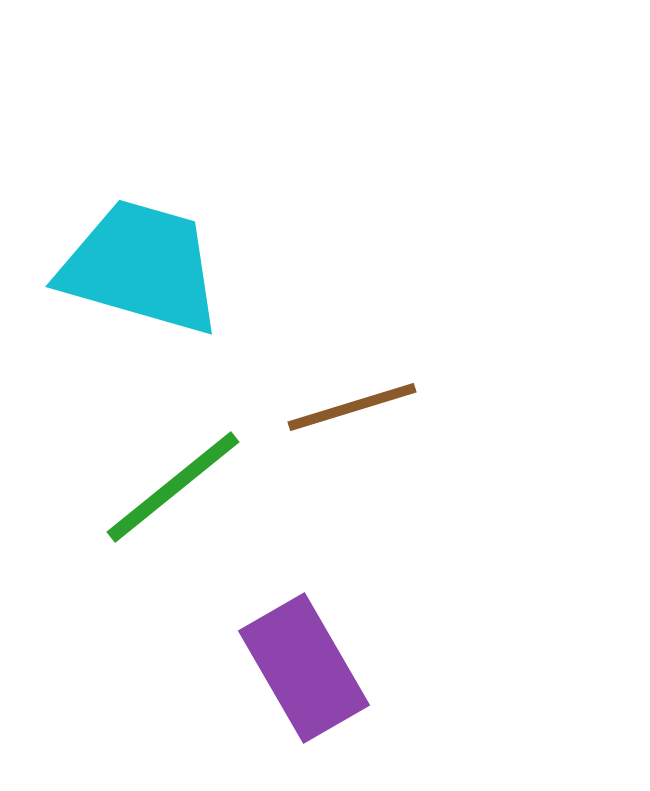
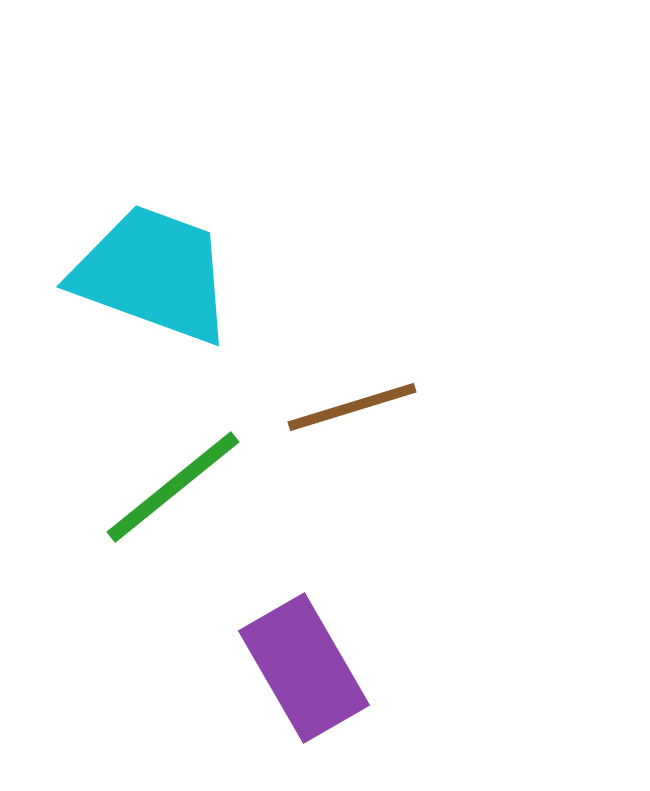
cyan trapezoid: moved 12 px right, 7 px down; rotated 4 degrees clockwise
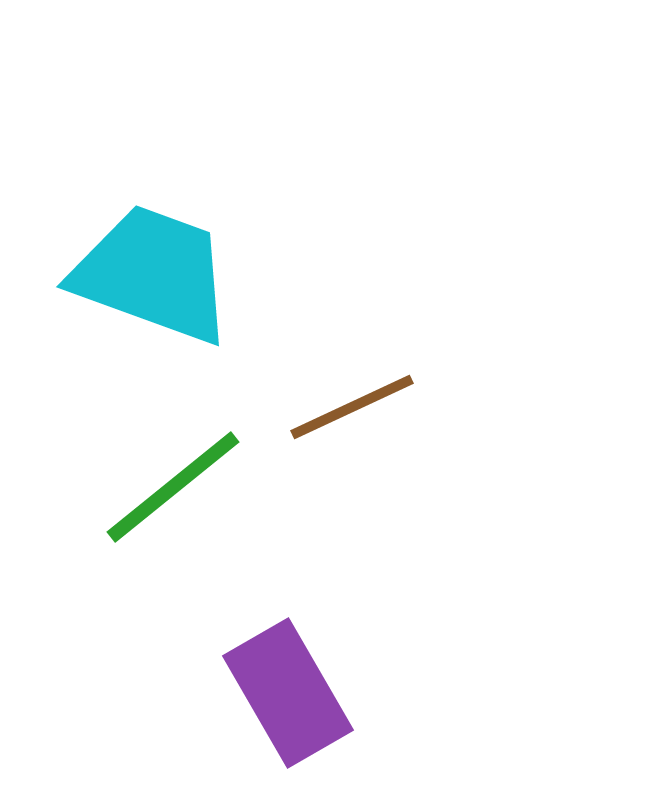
brown line: rotated 8 degrees counterclockwise
purple rectangle: moved 16 px left, 25 px down
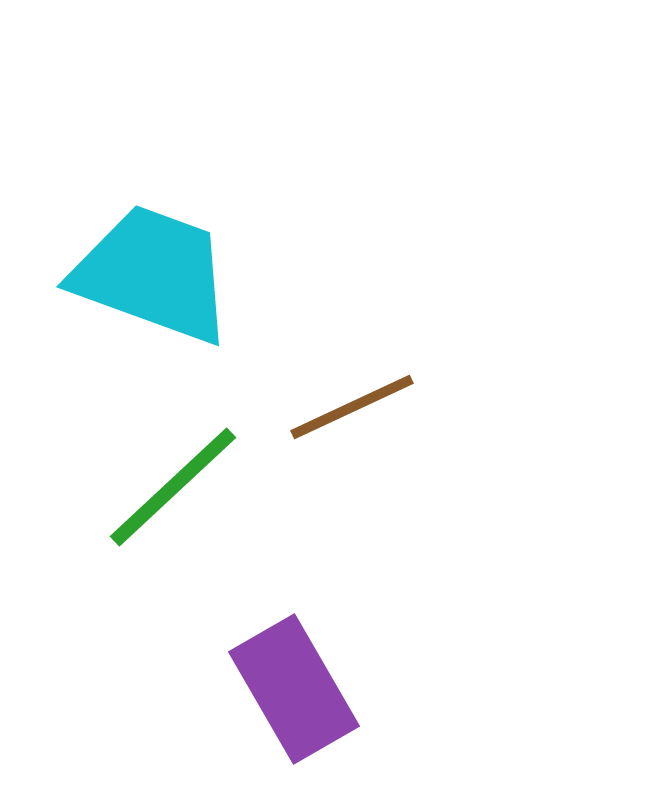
green line: rotated 4 degrees counterclockwise
purple rectangle: moved 6 px right, 4 px up
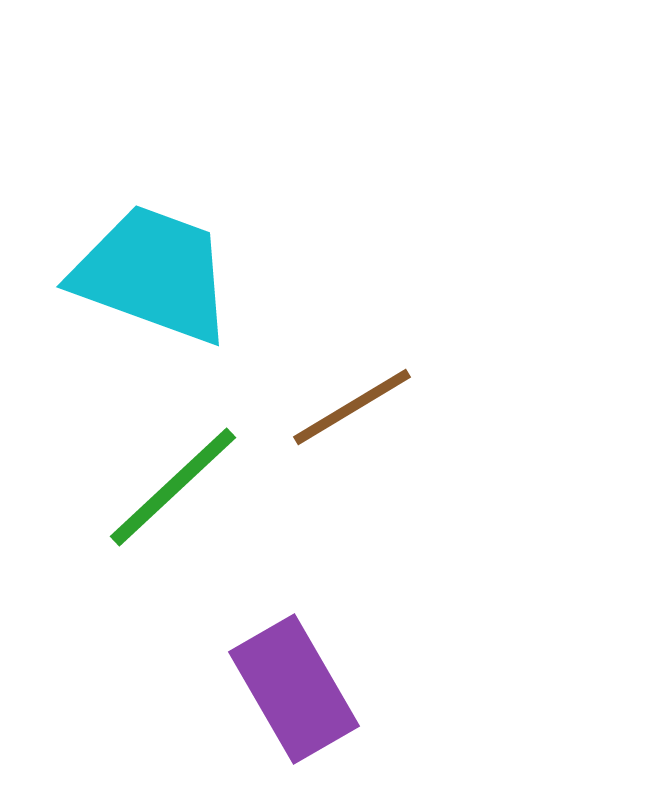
brown line: rotated 6 degrees counterclockwise
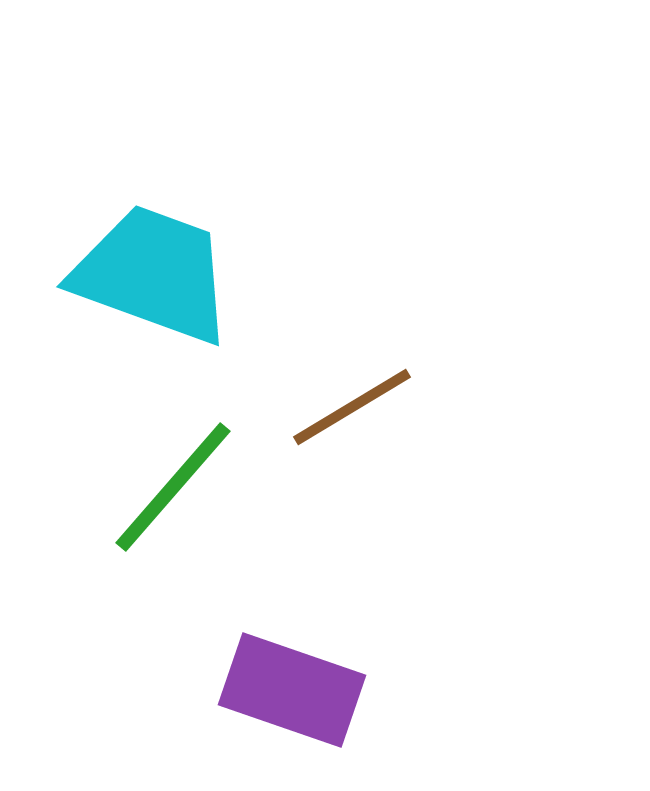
green line: rotated 6 degrees counterclockwise
purple rectangle: moved 2 px left, 1 px down; rotated 41 degrees counterclockwise
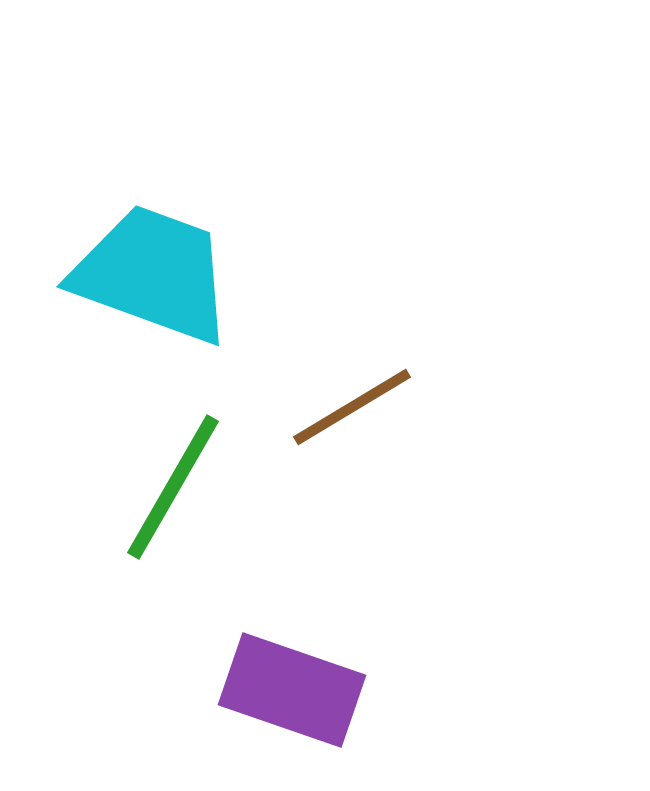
green line: rotated 11 degrees counterclockwise
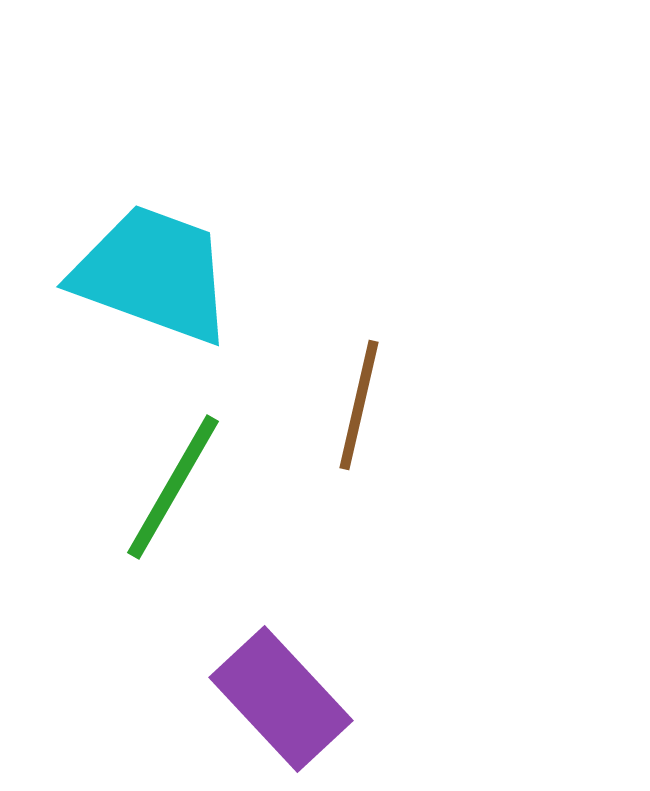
brown line: moved 7 px right, 2 px up; rotated 46 degrees counterclockwise
purple rectangle: moved 11 px left, 9 px down; rotated 28 degrees clockwise
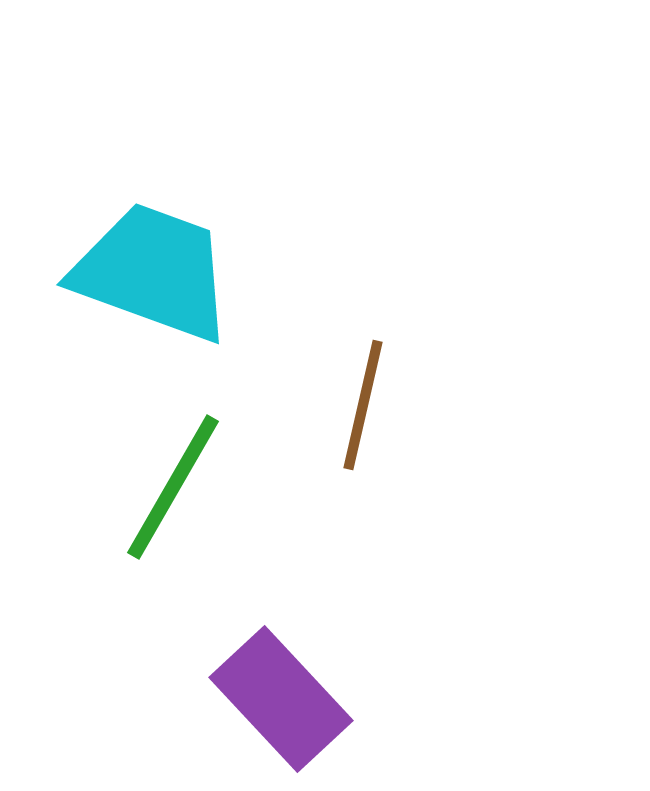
cyan trapezoid: moved 2 px up
brown line: moved 4 px right
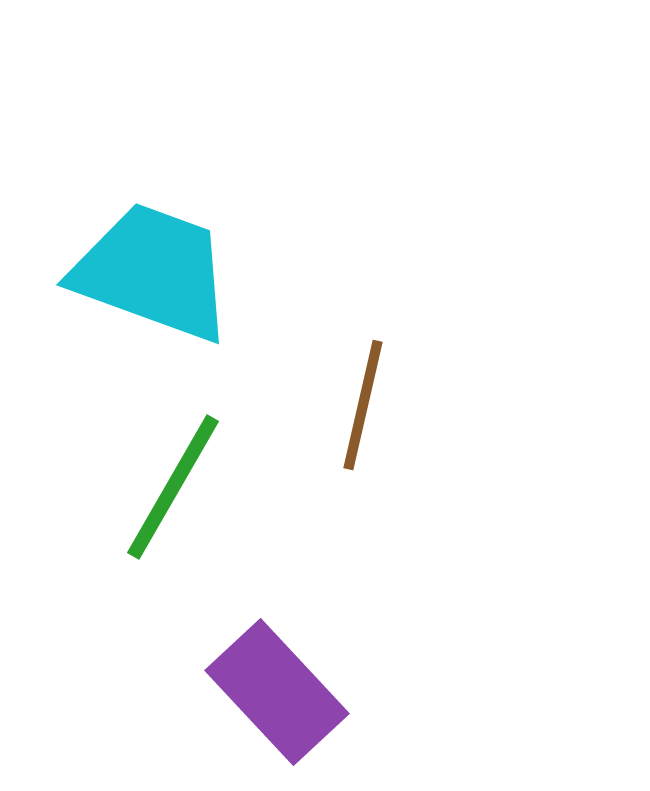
purple rectangle: moved 4 px left, 7 px up
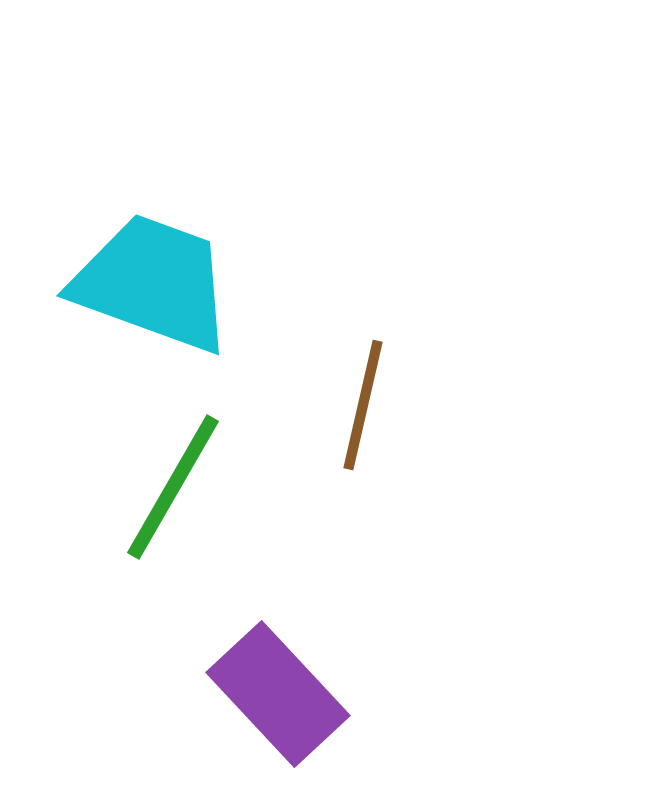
cyan trapezoid: moved 11 px down
purple rectangle: moved 1 px right, 2 px down
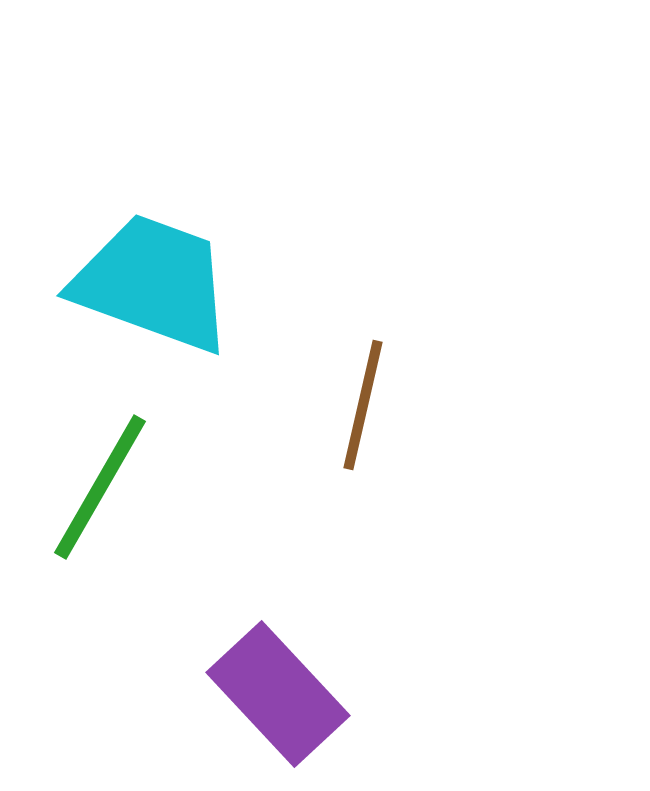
green line: moved 73 px left
